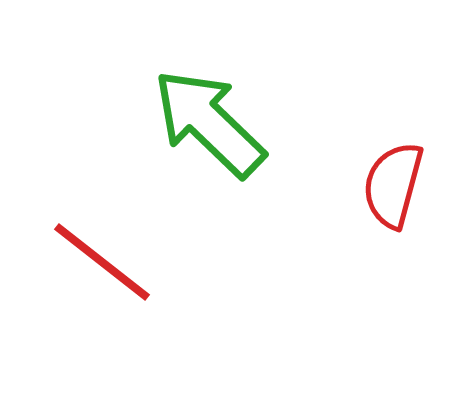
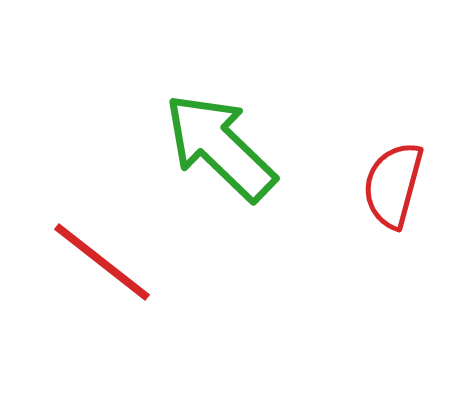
green arrow: moved 11 px right, 24 px down
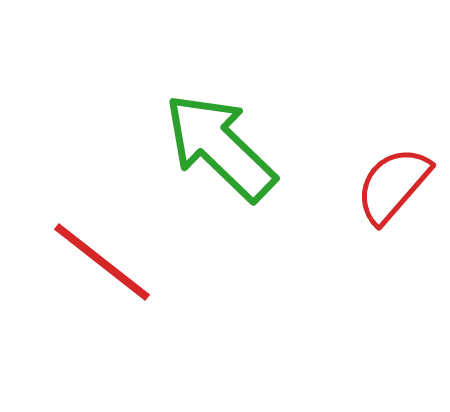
red semicircle: rotated 26 degrees clockwise
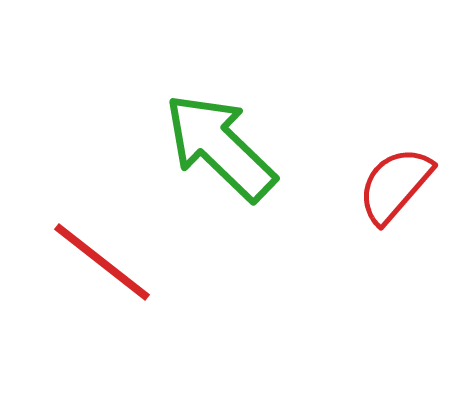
red semicircle: moved 2 px right
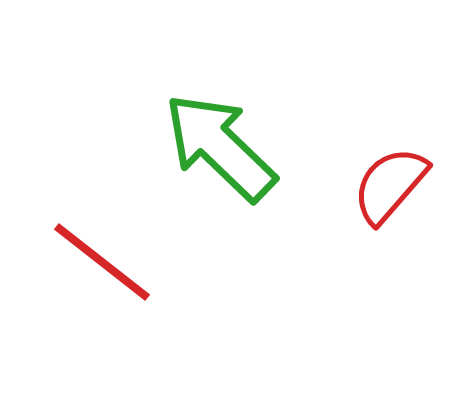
red semicircle: moved 5 px left
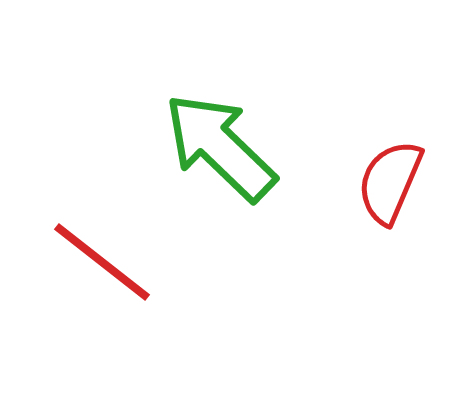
red semicircle: moved 3 px up; rotated 18 degrees counterclockwise
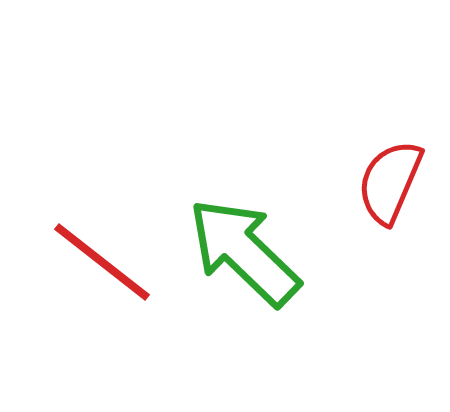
green arrow: moved 24 px right, 105 px down
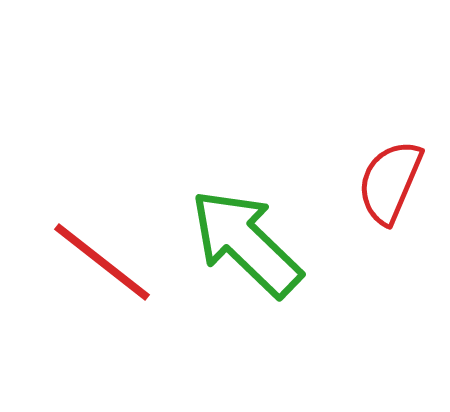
green arrow: moved 2 px right, 9 px up
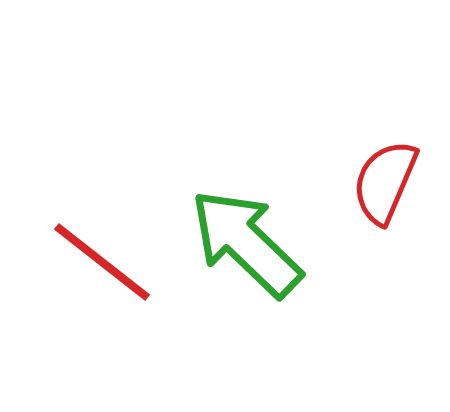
red semicircle: moved 5 px left
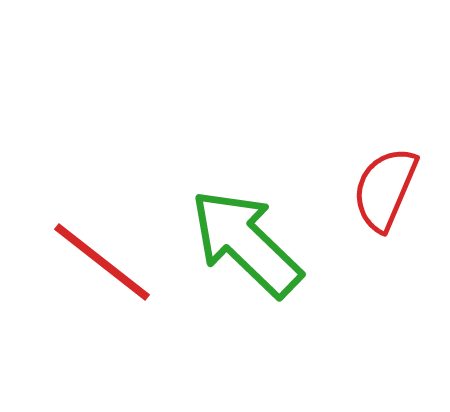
red semicircle: moved 7 px down
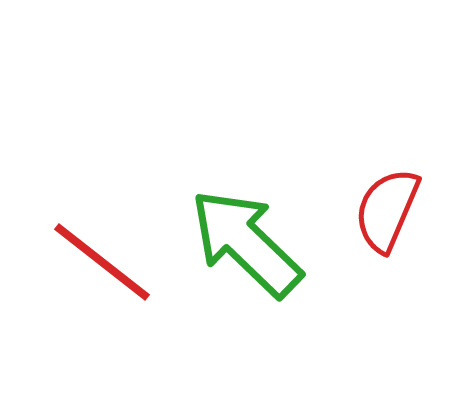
red semicircle: moved 2 px right, 21 px down
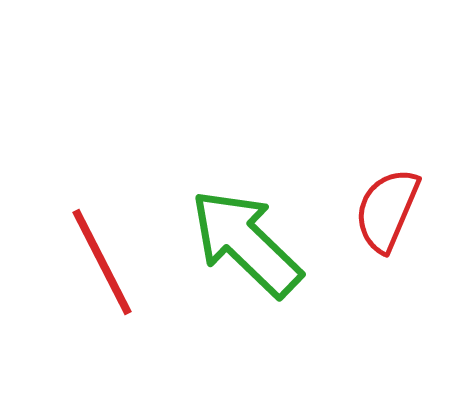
red line: rotated 25 degrees clockwise
